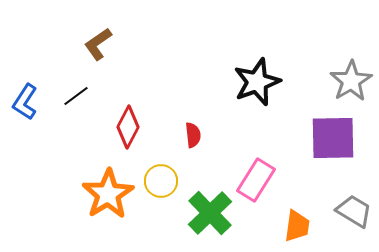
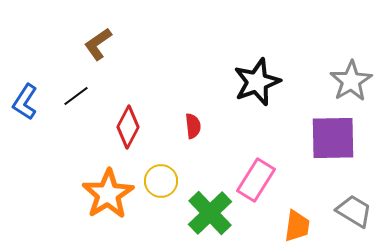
red semicircle: moved 9 px up
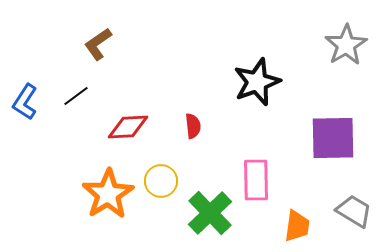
gray star: moved 5 px left, 36 px up
red diamond: rotated 60 degrees clockwise
pink rectangle: rotated 33 degrees counterclockwise
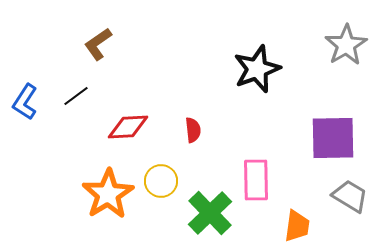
black star: moved 13 px up
red semicircle: moved 4 px down
gray trapezoid: moved 4 px left, 15 px up
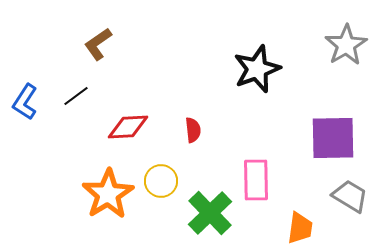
orange trapezoid: moved 3 px right, 2 px down
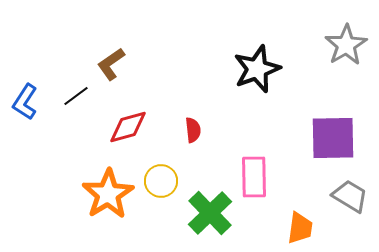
brown L-shape: moved 13 px right, 20 px down
red diamond: rotated 12 degrees counterclockwise
pink rectangle: moved 2 px left, 3 px up
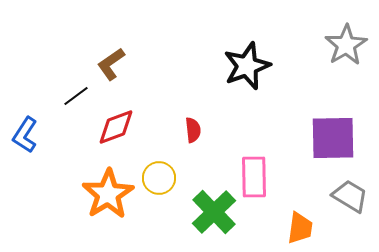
black star: moved 10 px left, 3 px up
blue L-shape: moved 33 px down
red diamond: moved 12 px left; rotated 6 degrees counterclockwise
yellow circle: moved 2 px left, 3 px up
green cross: moved 4 px right, 1 px up
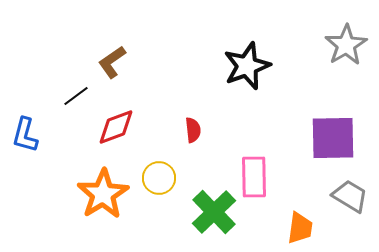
brown L-shape: moved 1 px right, 2 px up
blue L-shape: rotated 18 degrees counterclockwise
orange star: moved 5 px left
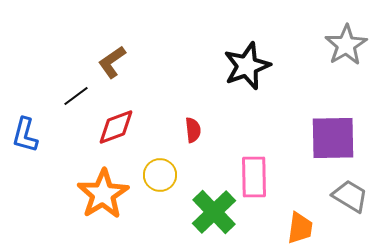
yellow circle: moved 1 px right, 3 px up
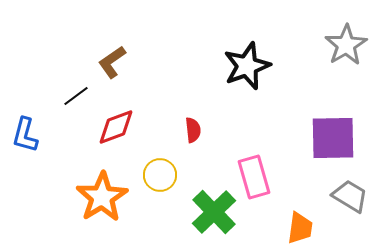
pink rectangle: rotated 15 degrees counterclockwise
orange star: moved 1 px left, 3 px down
